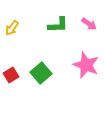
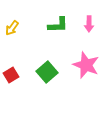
pink arrow: rotated 56 degrees clockwise
green square: moved 6 px right, 1 px up
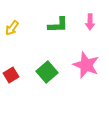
pink arrow: moved 1 px right, 2 px up
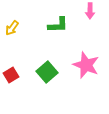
pink arrow: moved 11 px up
